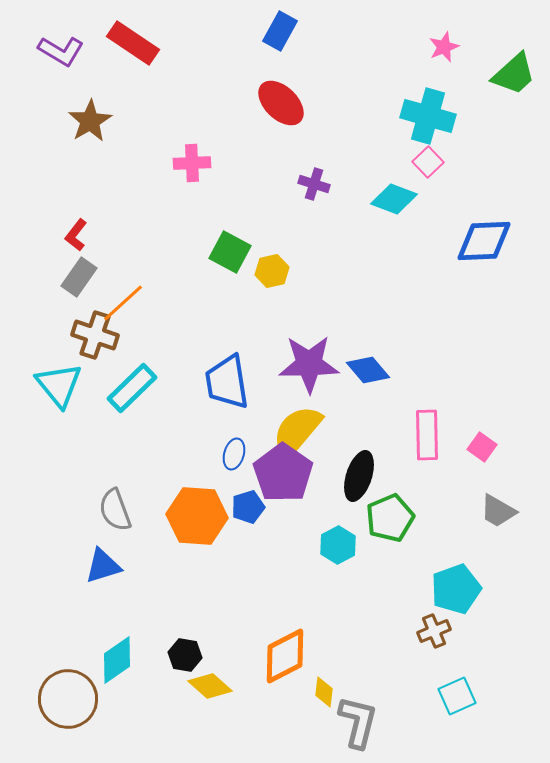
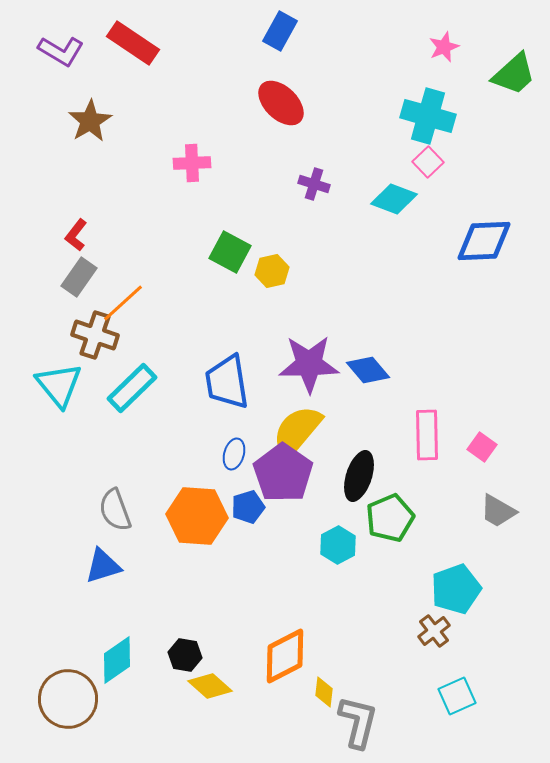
brown cross at (434, 631): rotated 16 degrees counterclockwise
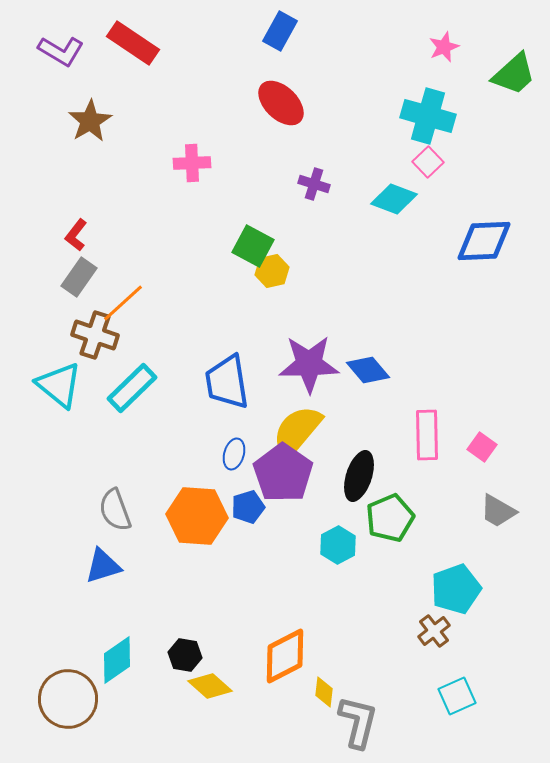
green square at (230, 252): moved 23 px right, 6 px up
cyan triangle at (59, 385): rotated 12 degrees counterclockwise
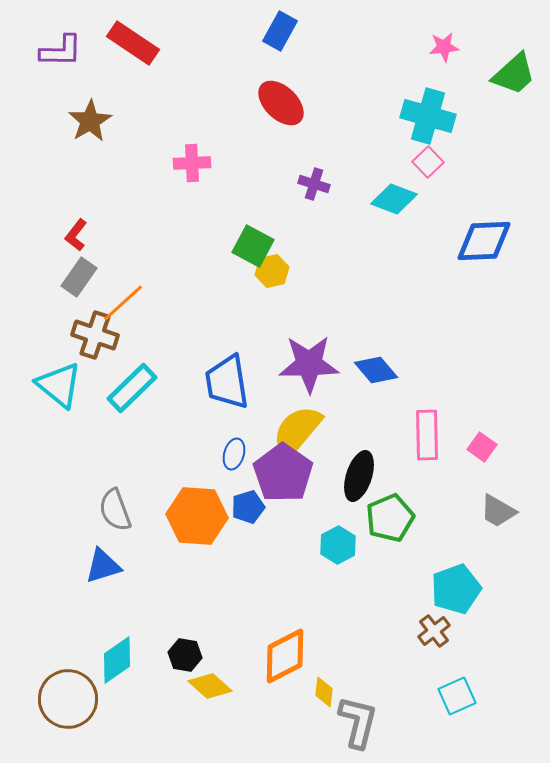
pink star at (444, 47): rotated 16 degrees clockwise
purple L-shape at (61, 51): rotated 30 degrees counterclockwise
blue diamond at (368, 370): moved 8 px right
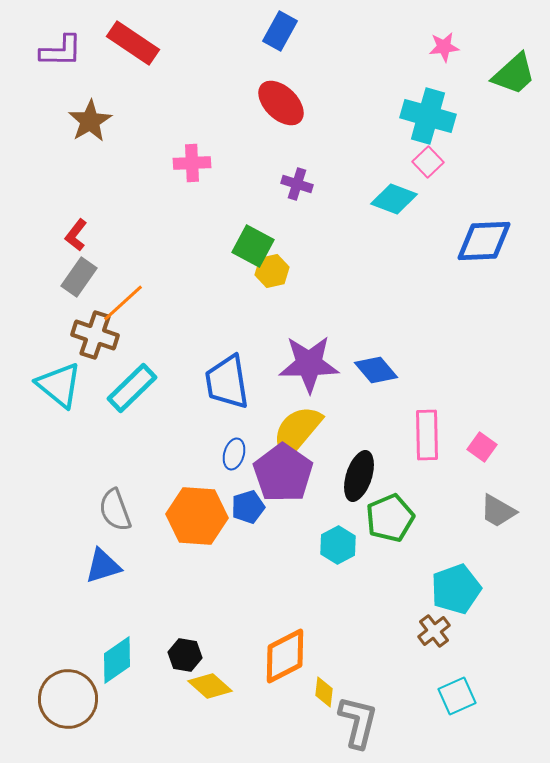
purple cross at (314, 184): moved 17 px left
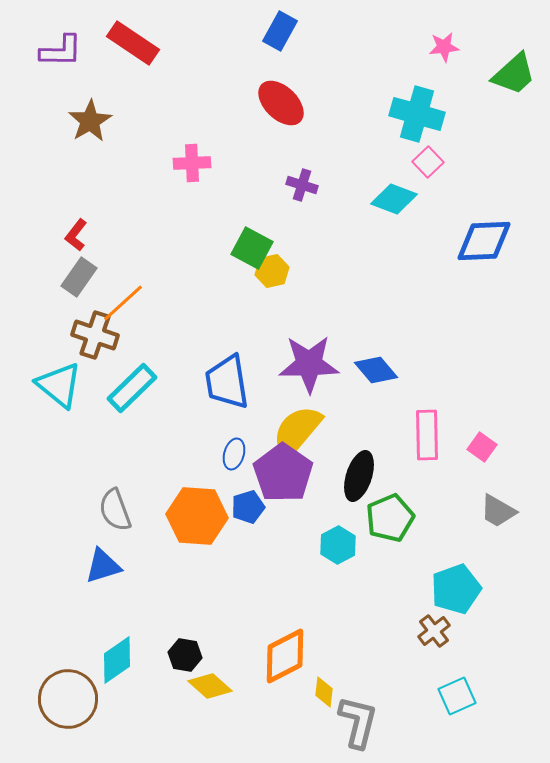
cyan cross at (428, 116): moved 11 px left, 2 px up
purple cross at (297, 184): moved 5 px right, 1 px down
green square at (253, 246): moved 1 px left, 2 px down
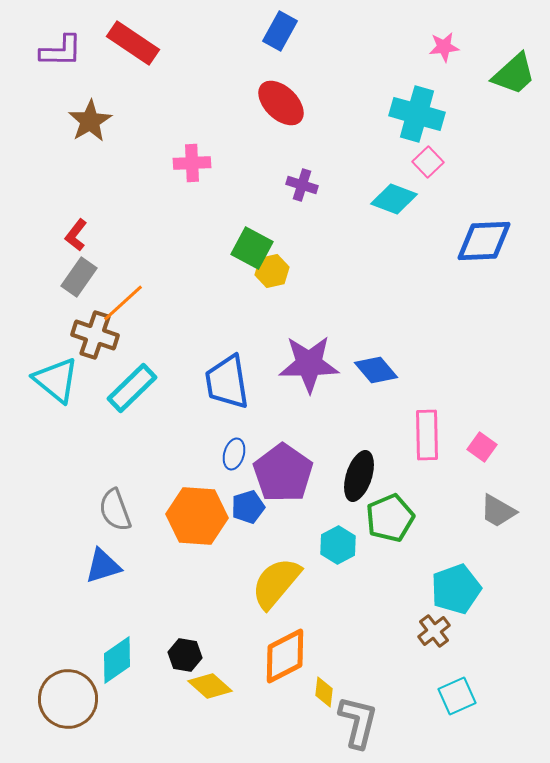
cyan triangle at (59, 385): moved 3 px left, 5 px up
yellow semicircle at (297, 431): moved 21 px left, 152 px down
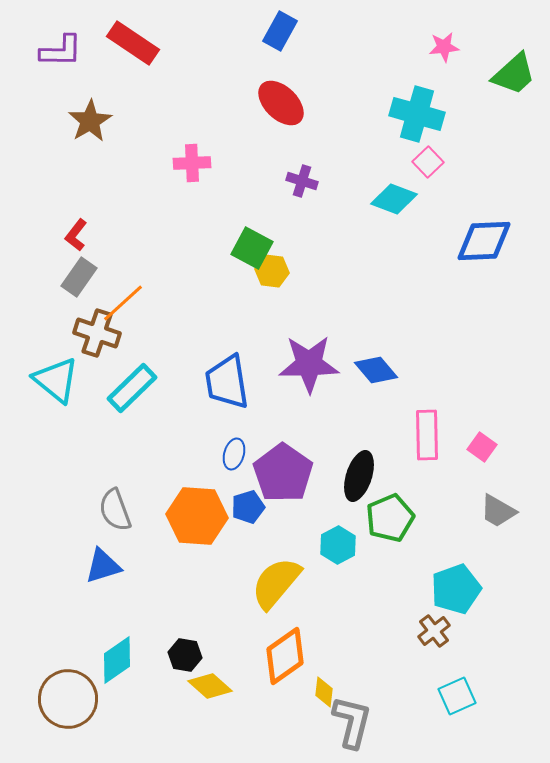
purple cross at (302, 185): moved 4 px up
yellow hexagon at (272, 271): rotated 20 degrees clockwise
brown cross at (95, 335): moved 2 px right, 2 px up
orange diamond at (285, 656): rotated 8 degrees counterclockwise
gray L-shape at (358, 722): moved 6 px left
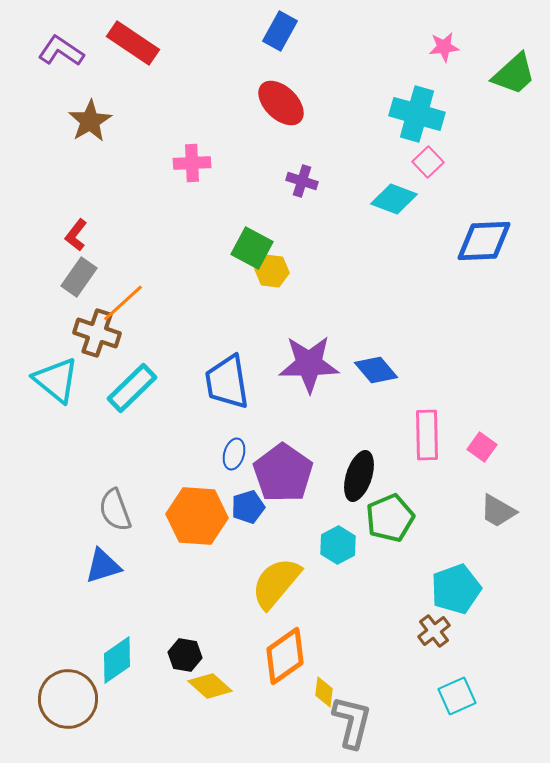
purple L-shape at (61, 51): rotated 147 degrees counterclockwise
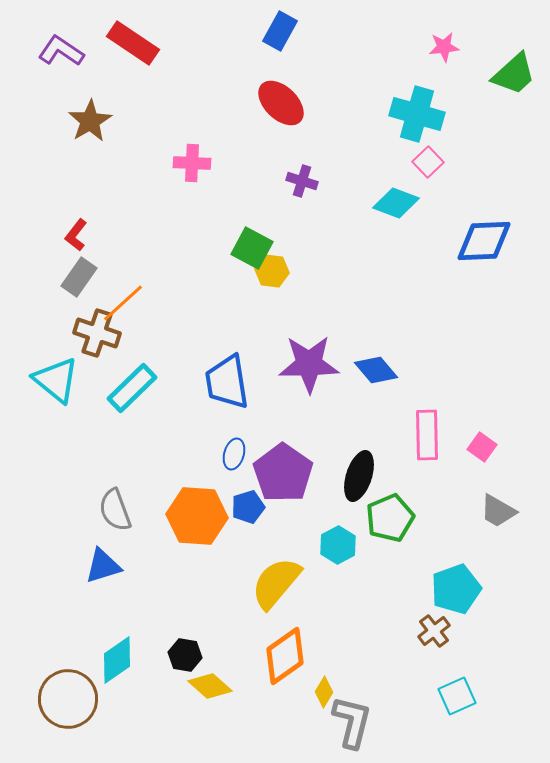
pink cross at (192, 163): rotated 6 degrees clockwise
cyan diamond at (394, 199): moved 2 px right, 4 px down
yellow diamond at (324, 692): rotated 24 degrees clockwise
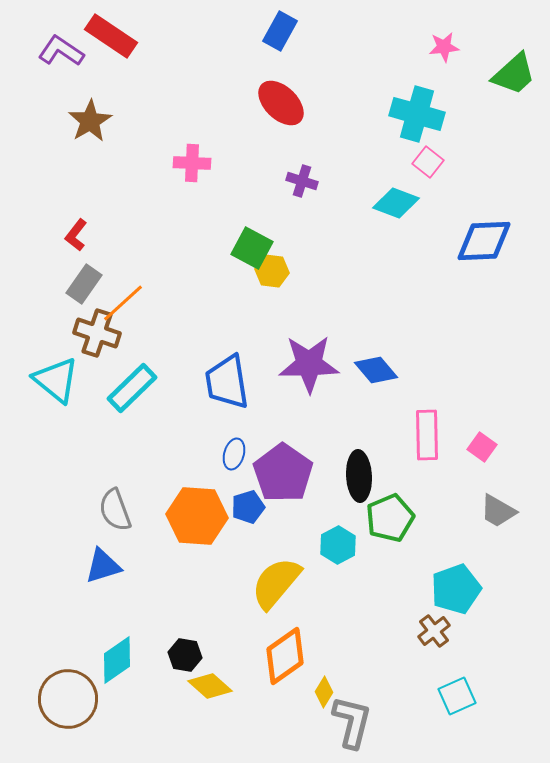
red rectangle at (133, 43): moved 22 px left, 7 px up
pink square at (428, 162): rotated 8 degrees counterclockwise
gray rectangle at (79, 277): moved 5 px right, 7 px down
black ellipse at (359, 476): rotated 21 degrees counterclockwise
